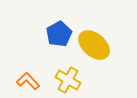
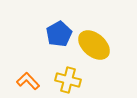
yellow cross: rotated 15 degrees counterclockwise
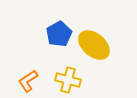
orange L-shape: rotated 80 degrees counterclockwise
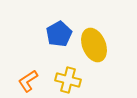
yellow ellipse: rotated 28 degrees clockwise
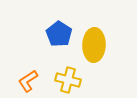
blue pentagon: rotated 10 degrees counterclockwise
yellow ellipse: rotated 24 degrees clockwise
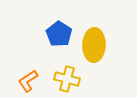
yellow cross: moved 1 px left, 1 px up
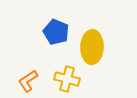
blue pentagon: moved 3 px left, 2 px up; rotated 10 degrees counterclockwise
yellow ellipse: moved 2 px left, 2 px down
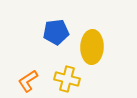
blue pentagon: rotated 30 degrees counterclockwise
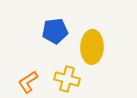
blue pentagon: moved 1 px left, 1 px up
orange L-shape: moved 1 px down
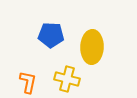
blue pentagon: moved 4 px left, 4 px down; rotated 10 degrees clockwise
orange L-shape: rotated 135 degrees clockwise
